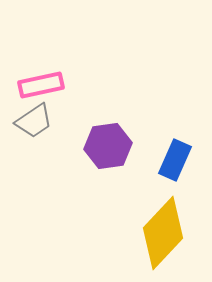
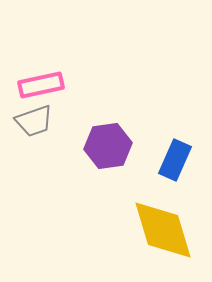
gray trapezoid: rotated 15 degrees clockwise
yellow diamond: moved 3 px up; rotated 60 degrees counterclockwise
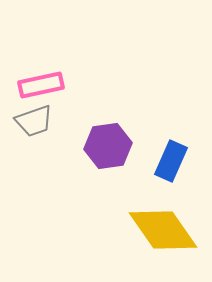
blue rectangle: moved 4 px left, 1 px down
yellow diamond: rotated 18 degrees counterclockwise
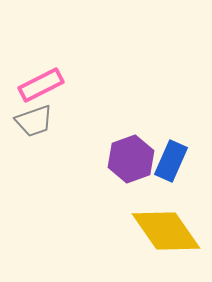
pink rectangle: rotated 15 degrees counterclockwise
purple hexagon: moved 23 px right, 13 px down; rotated 12 degrees counterclockwise
yellow diamond: moved 3 px right, 1 px down
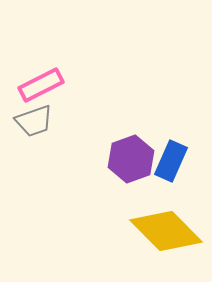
yellow diamond: rotated 10 degrees counterclockwise
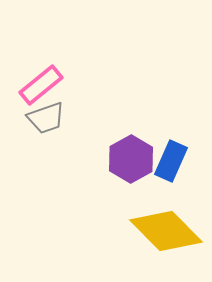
pink rectangle: rotated 12 degrees counterclockwise
gray trapezoid: moved 12 px right, 3 px up
purple hexagon: rotated 9 degrees counterclockwise
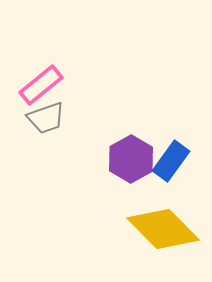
blue rectangle: rotated 12 degrees clockwise
yellow diamond: moved 3 px left, 2 px up
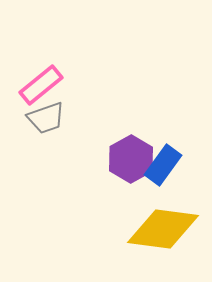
blue rectangle: moved 8 px left, 4 px down
yellow diamond: rotated 38 degrees counterclockwise
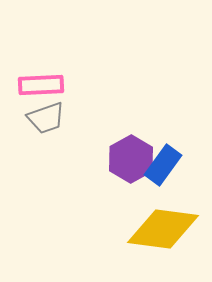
pink rectangle: rotated 36 degrees clockwise
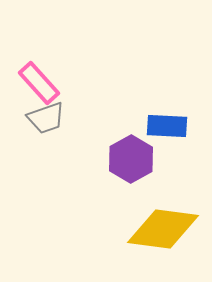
pink rectangle: moved 2 px left, 2 px up; rotated 51 degrees clockwise
blue rectangle: moved 4 px right, 39 px up; rotated 57 degrees clockwise
